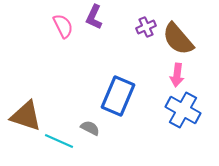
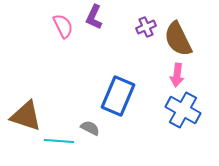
brown semicircle: rotated 15 degrees clockwise
cyan line: rotated 20 degrees counterclockwise
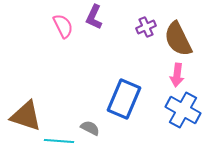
blue rectangle: moved 6 px right, 3 px down
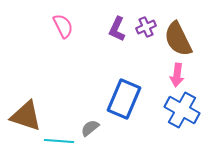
purple L-shape: moved 23 px right, 12 px down
blue cross: moved 1 px left
gray semicircle: rotated 66 degrees counterclockwise
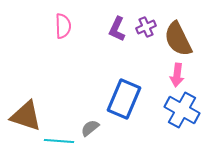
pink semicircle: rotated 25 degrees clockwise
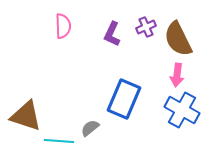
purple L-shape: moved 5 px left, 5 px down
